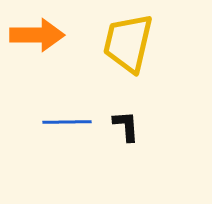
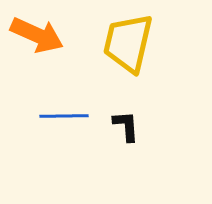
orange arrow: rotated 24 degrees clockwise
blue line: moved 3 px left, 6 px up
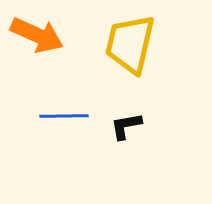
yellow trapezoid: moved 2 px right, 1 px down
black L-shape: rotated 96 degrees counterclockwise
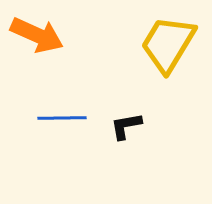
yellow trapezoid: moved 38 px right; rotated 18 degrees clockwise
blue line: moved 2 px left, 2 px down
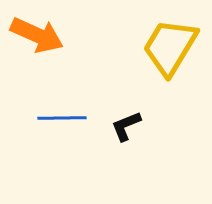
yellow trapezoid: moved 2 px right, 3 px down
black L-shape: rotated 12 degrees counterclockwise
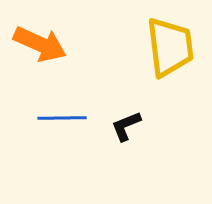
orange arrow: moved 3 px right, 9 px down
yellow trapezoid: rotated 142 degrees clockwise
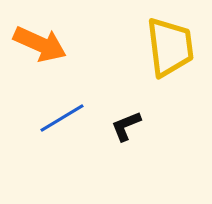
blue line: rotated 30 degrees counterclockwise
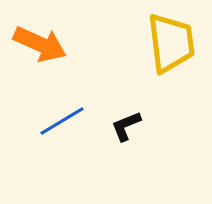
yellow trapezoid: moved 1 px right, 4 px up
blue line: moved 3 px down
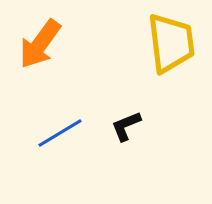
orange arrow: rotated 102 degrees clockwise
blue line: moved 2 px left, 12 px down
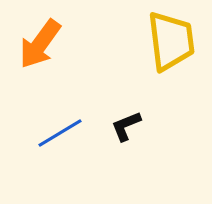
yellow trapezoid: moved 2 px up
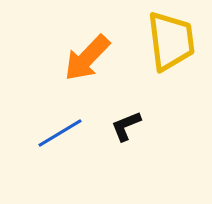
orange arrow: moved 47 px right, 14 px down; rotated 8 degrees clockwise
